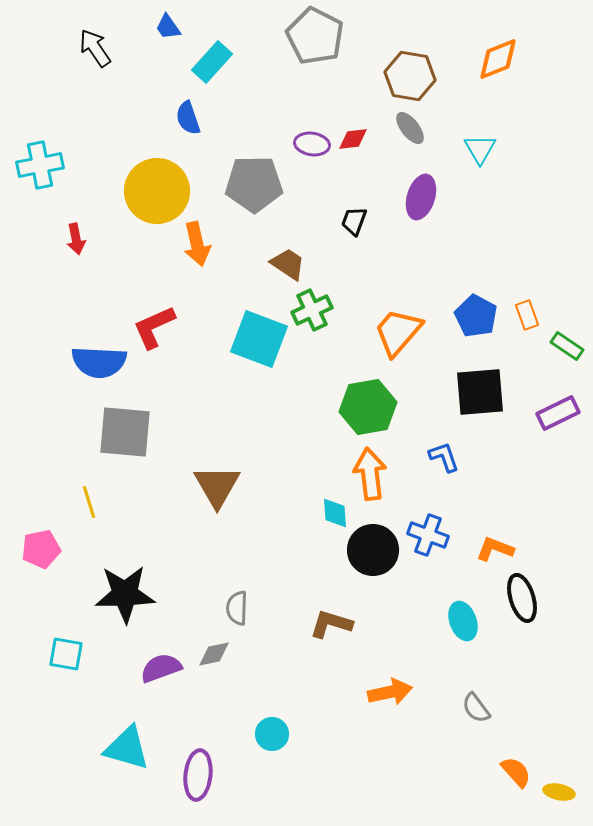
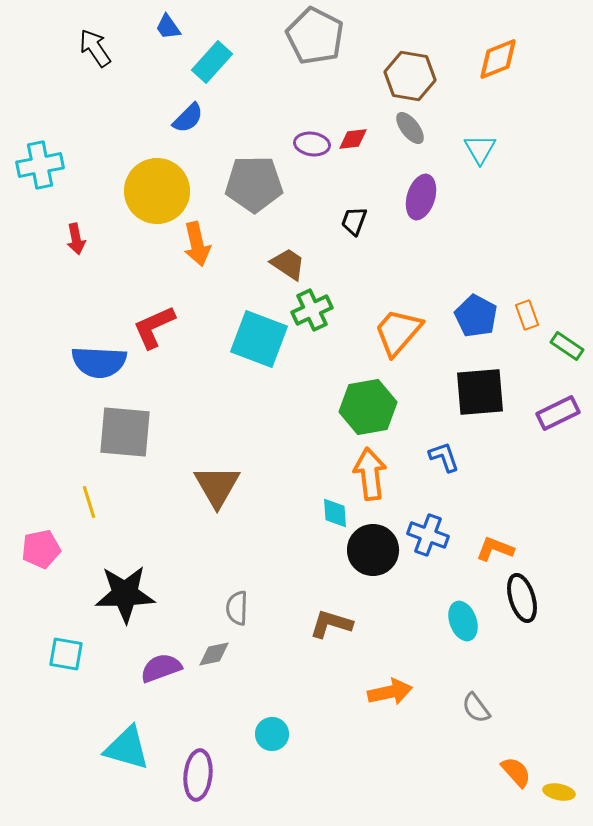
blue semicircle at (188, 118): rotated 116 degrees counterclockwise
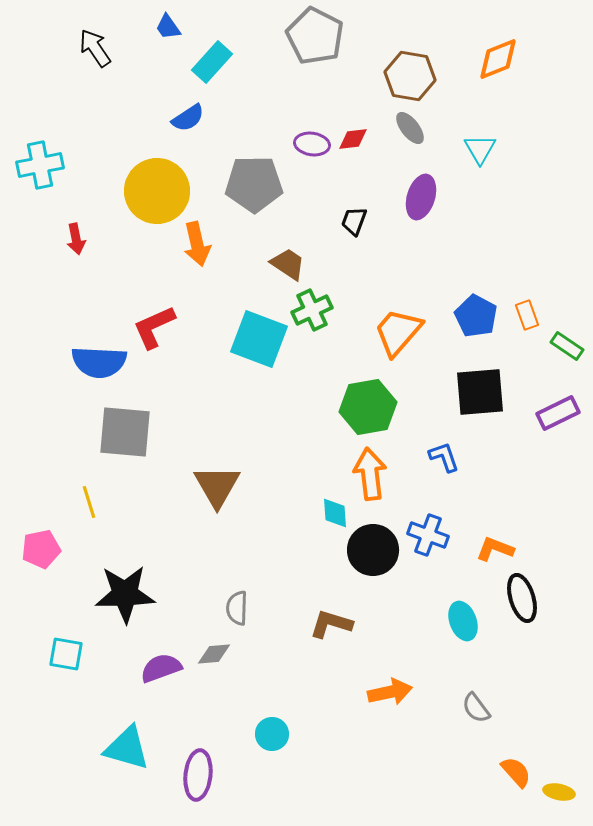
blue semicircle at (188, 118): rotated 12 degrees clockwise
gray diamond at (214, 654): rotated 8 degrees clockwise
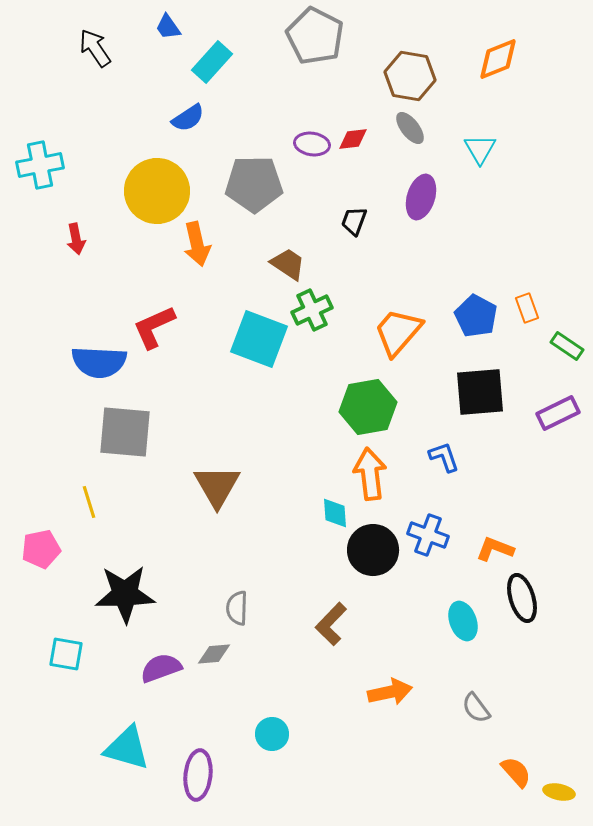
orange rectangle at (527, 315): moved 7 px up
brown L-shape at (331, 624): rotated 63 degrees counterclockwise
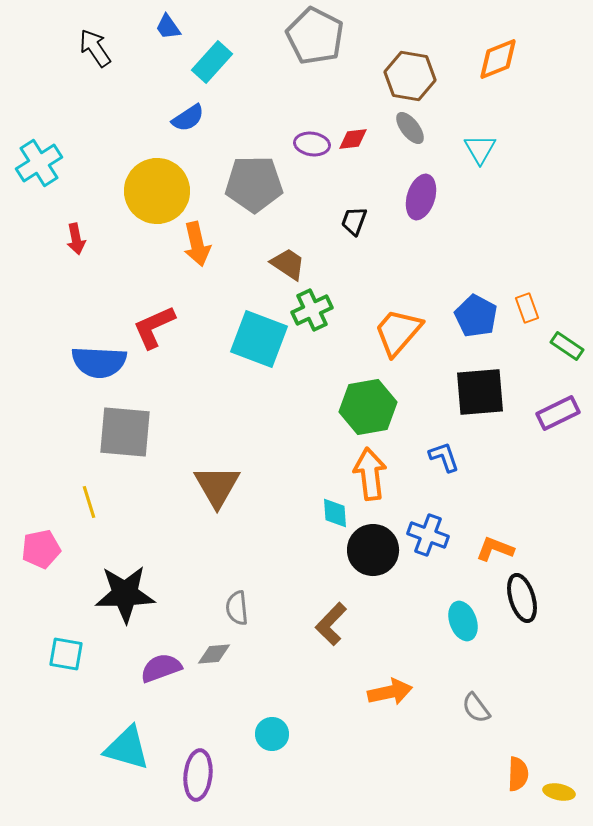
cyan cross at (40, 165): moved 1 px left, 2 px up; rotated 21 degrees counterclockwise
gray semicircle at (237, 608): rotated 8 degrees counterclockwise
orange semicircle at (516, 772): moved 2 px right, 2 px down; rotated 44 degrees clockwise
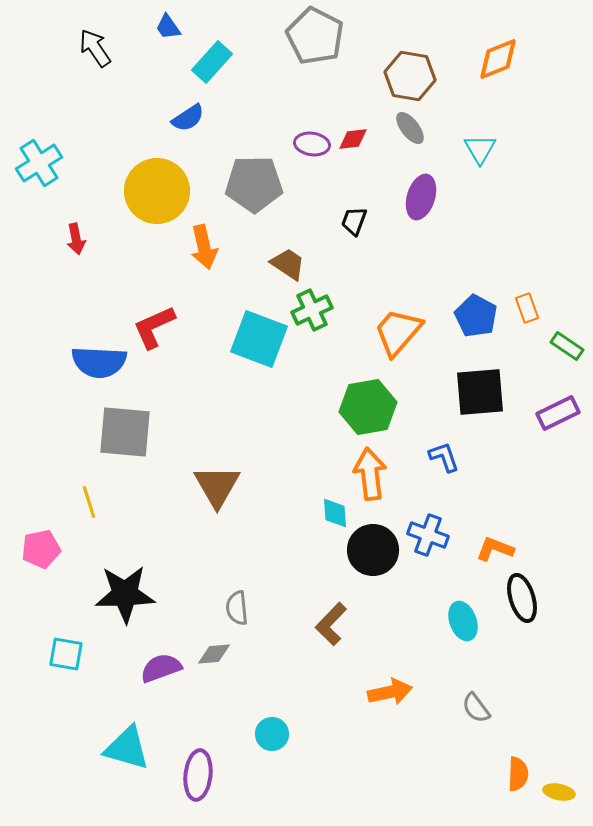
orange arrow at (197, 244): moved 7 px right, 3 px down
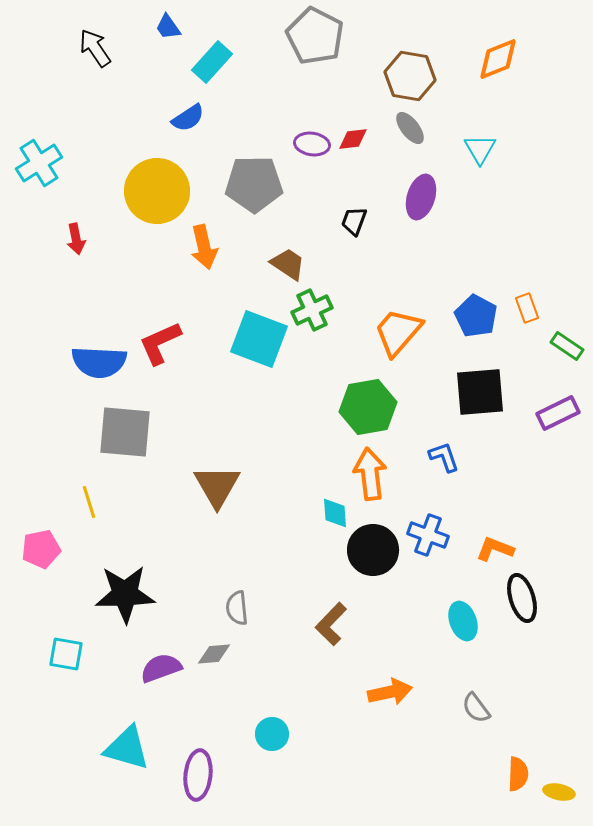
red L-shape at (154, 327): moved 6 px right, 16 px down
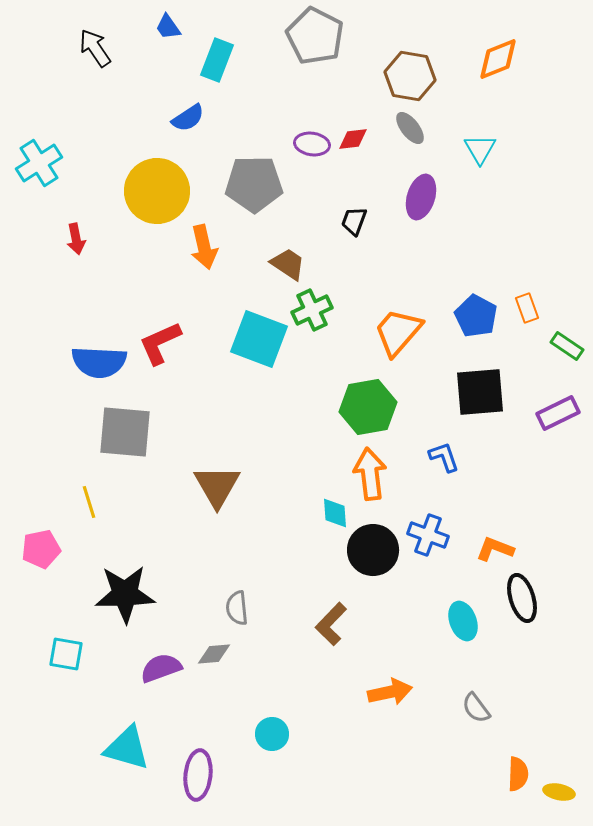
cyan rectangle at (212, 62): moved 5 px right, 2 px up; rotated 21 degrees counterclockwise
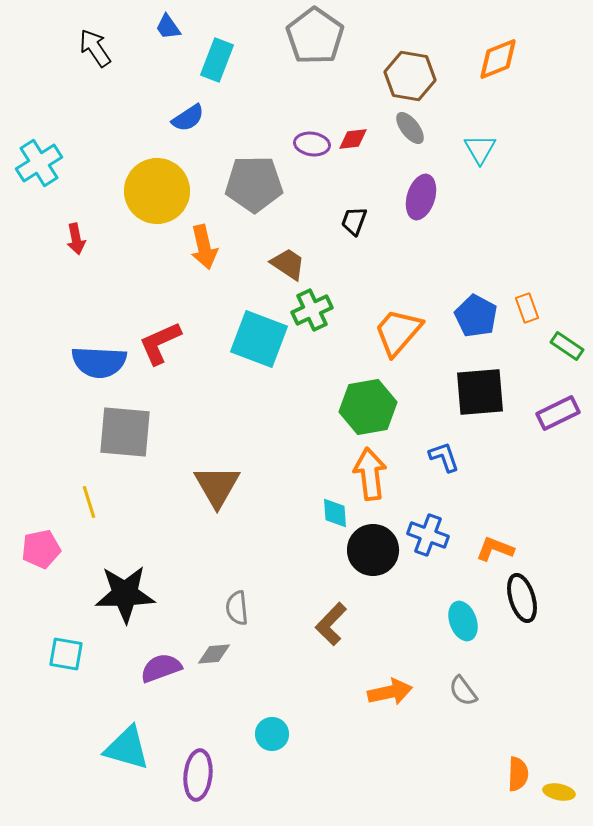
gray pentagon at (315, 36): rotated 8 degrees clockwise
gray semicircle at (476, 708): moved 13 px left, 17 px up
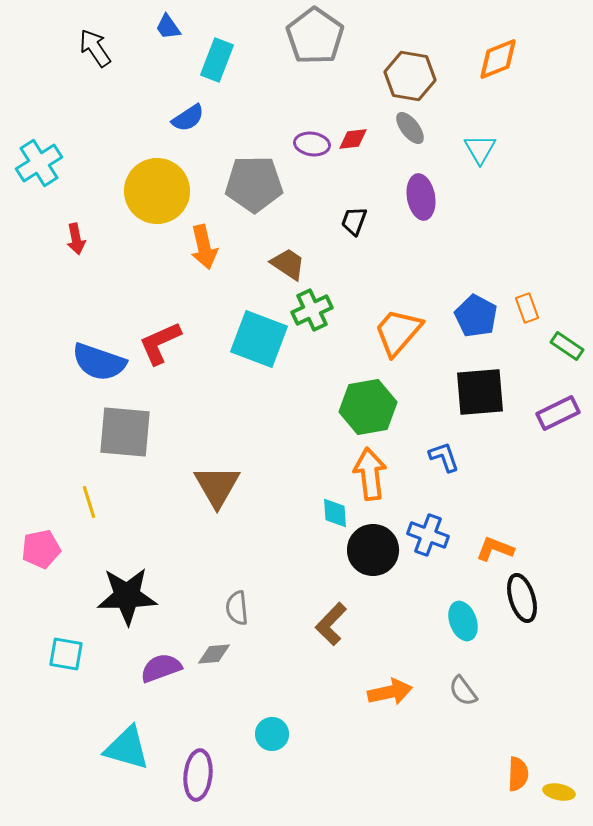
purple ellipse at (421, 197): rotated 27 degrees counterclockwise
blue semicircle at (99, 362): rotated 16 degrees clockwise
black star at (125, 594): moved 2 px right, 2 px down
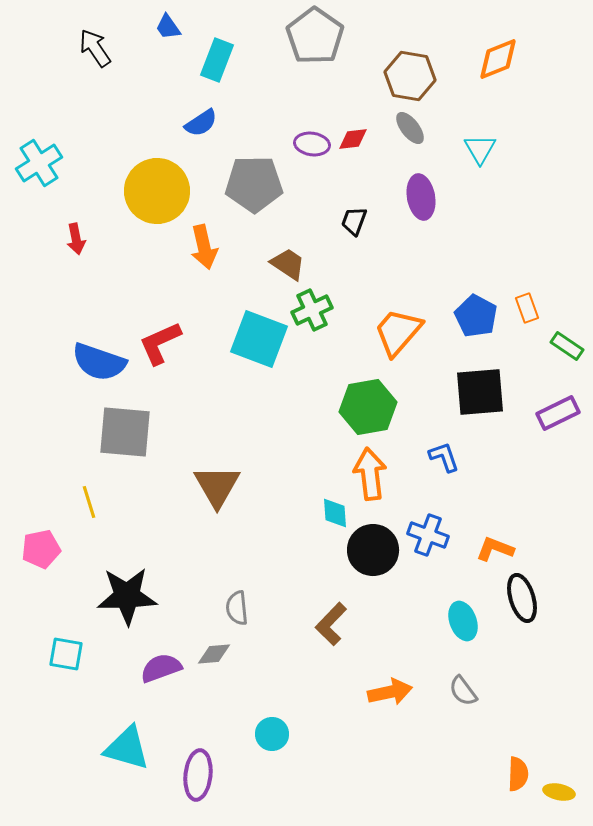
blue semicircle at (188, 118): moved 13 px right, 5 px down
